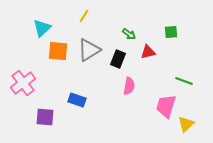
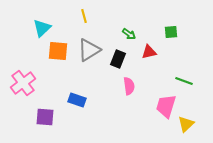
yellow line: rotated 48 degrees counterclockwise
red triangle: moved 1 px right
pink semicircle: rotated 18 degrees counterclockwise
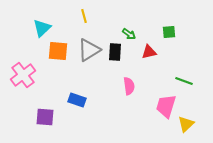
green square: moved 2 px left
black rectangle: moved 3 px left, 7 px up; rotated 18 degrees counterclockwise
pink cross: moved 8 px up
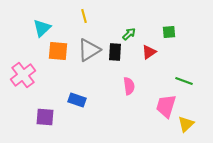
green arrow: rotated 80 degrees counterclockwise
red triangle: rotated 21 degrees counterclockwise
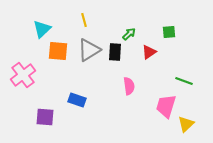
yellow line: moved 4 px down
cyan triangle: moved 1 px down
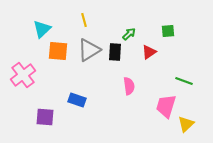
green square: moved 1 px left, 1 px up
